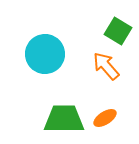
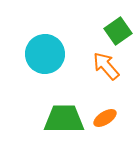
green square: rotated 24 degrees clockwise
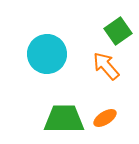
cyan circle: moved 2 px right
